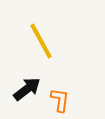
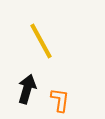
black arrow: rotated 36 degrees counterclockwise
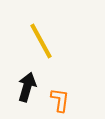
black arrow: moved 2 px up
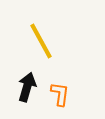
orange L-shape: moved 6 px up
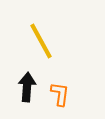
black arrow: rotated 12 degrees counterclockwise
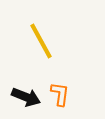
black arrow: moved 1 px left, 10 px down; rotated 108 degrees clockwise
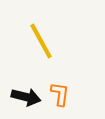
black arrow: rotated 8 degrees counterclockwise
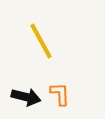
orange L-shape: rotated 10 degrees counterclockwise
